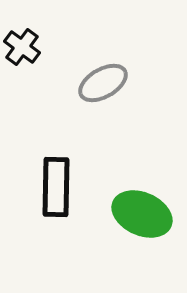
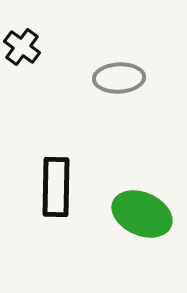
gray ellipse: moved 16 px right, 5 px up; rotated 27 degrees clockwise
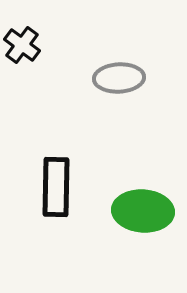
black cross: moved 2 px up
green ellipse: moved 1 px right, 3 px up; rotated 20 degrees counterclockwise
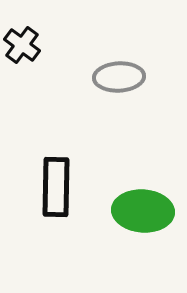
gray ellipse: moved 1 px up
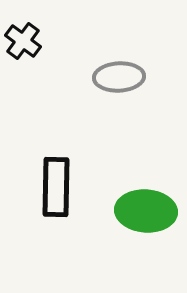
black cross: moved 1 px right, 4 px up
green ellipse: moved 3 px right
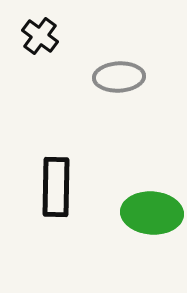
black cross: moved 17 px right, 5 px up
green ellipse: moved 6 px right, 2 px down
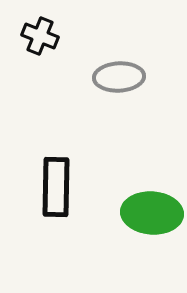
black cross: rotated 15 degrees counterclockwise
